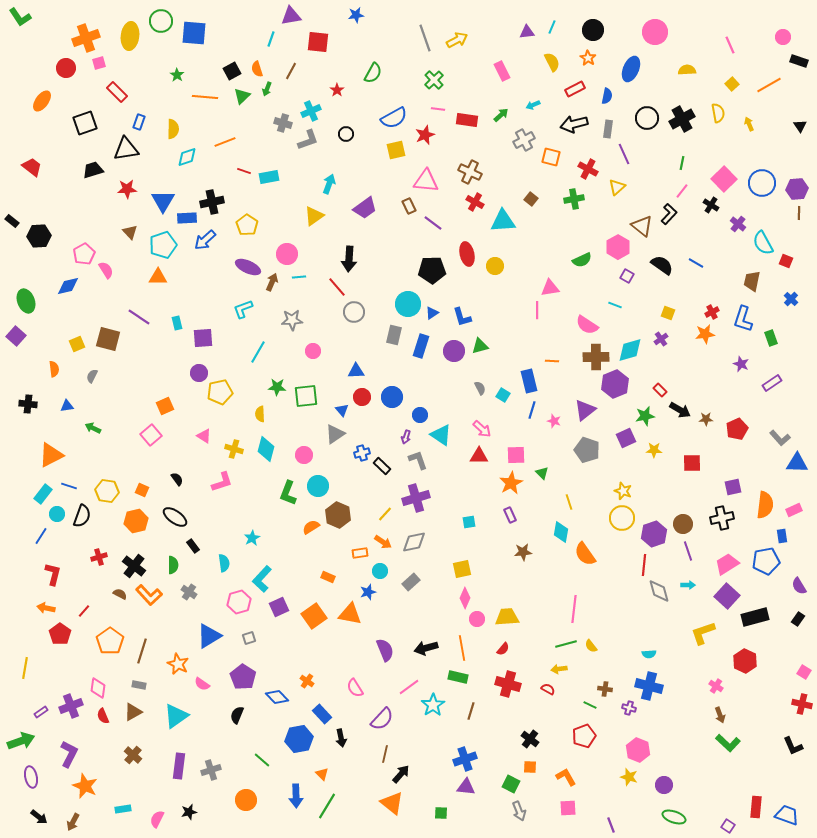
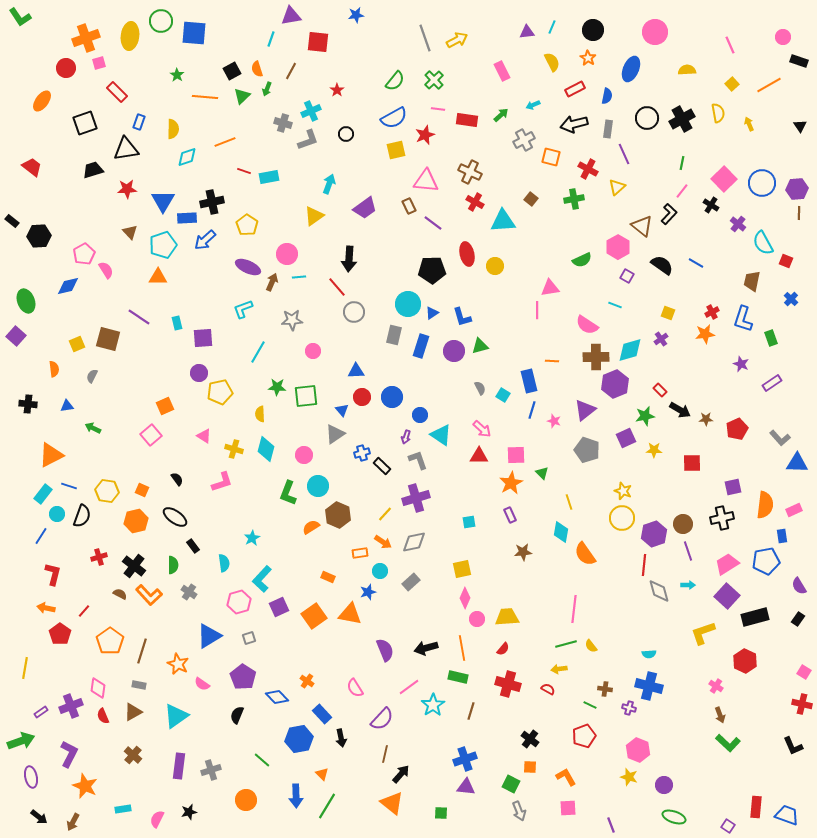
green semicircle at (373, 73): moved 22 px right, 8 px down; rotated 10 degrees clockwise
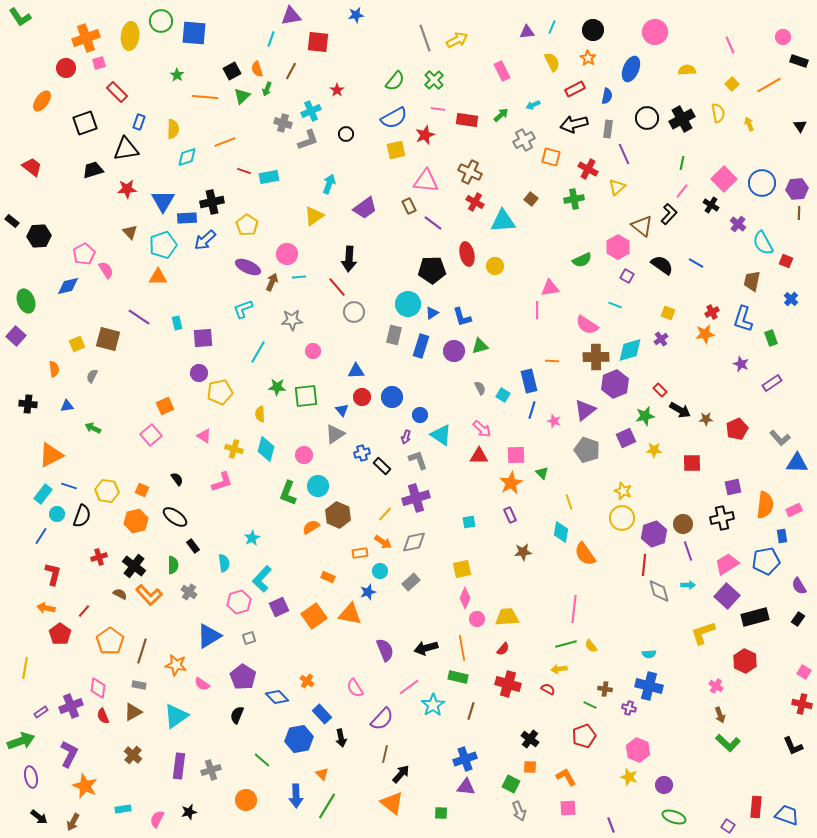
orange star at (178, 664): moved 2 px left, 1 px down; rotated 15 degrees counterclockwise
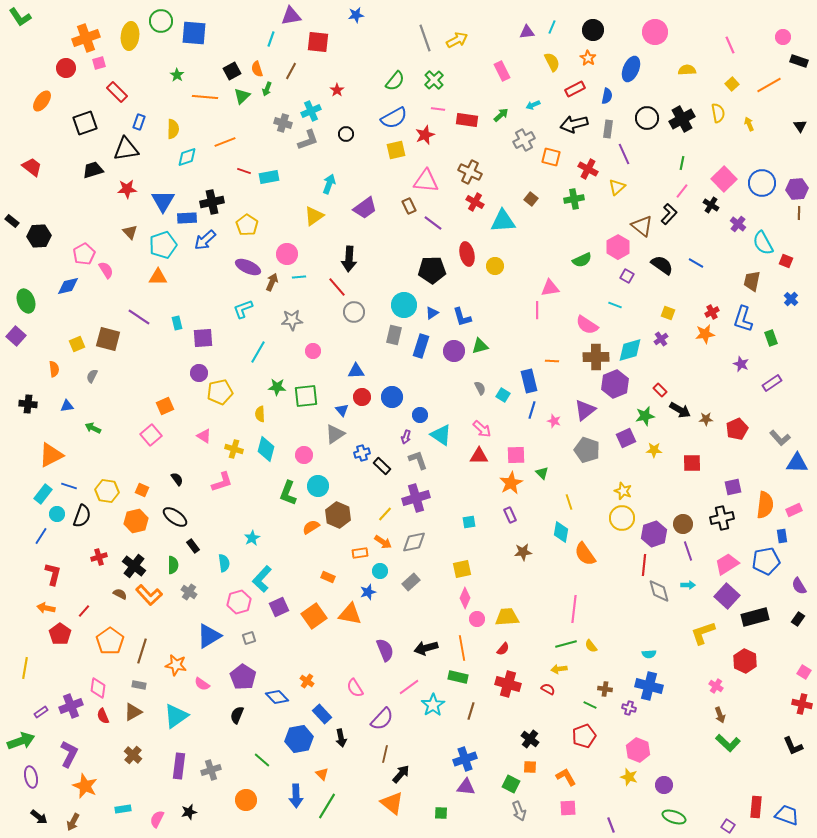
cyan circle at (408, 304): moved 4 px left, 1 px down
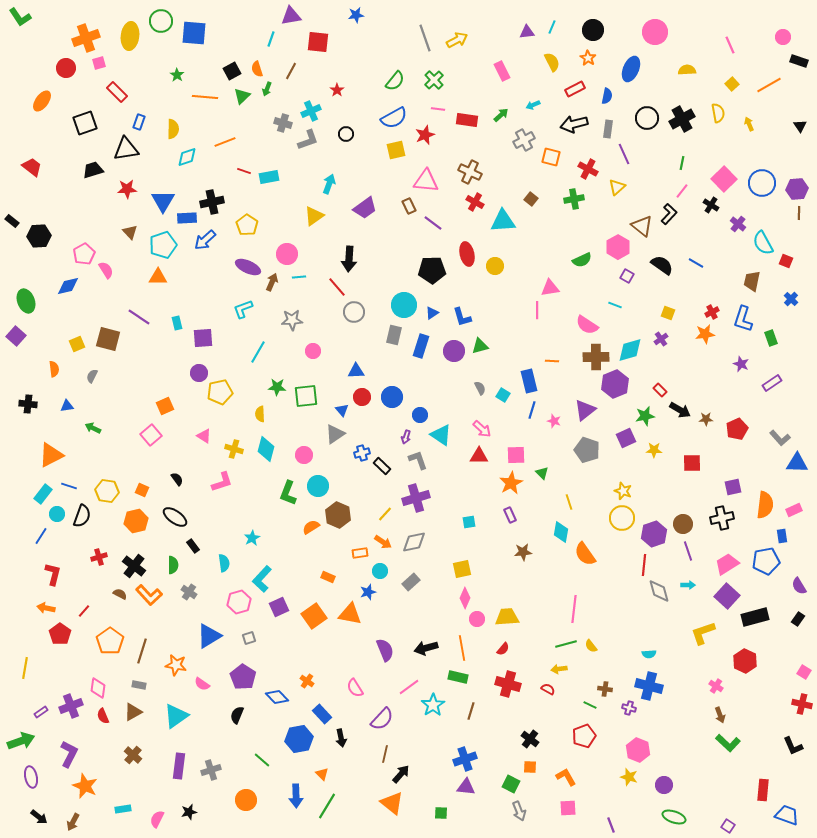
red rectangle at (756, 807): moved 7 px right, 17 px up
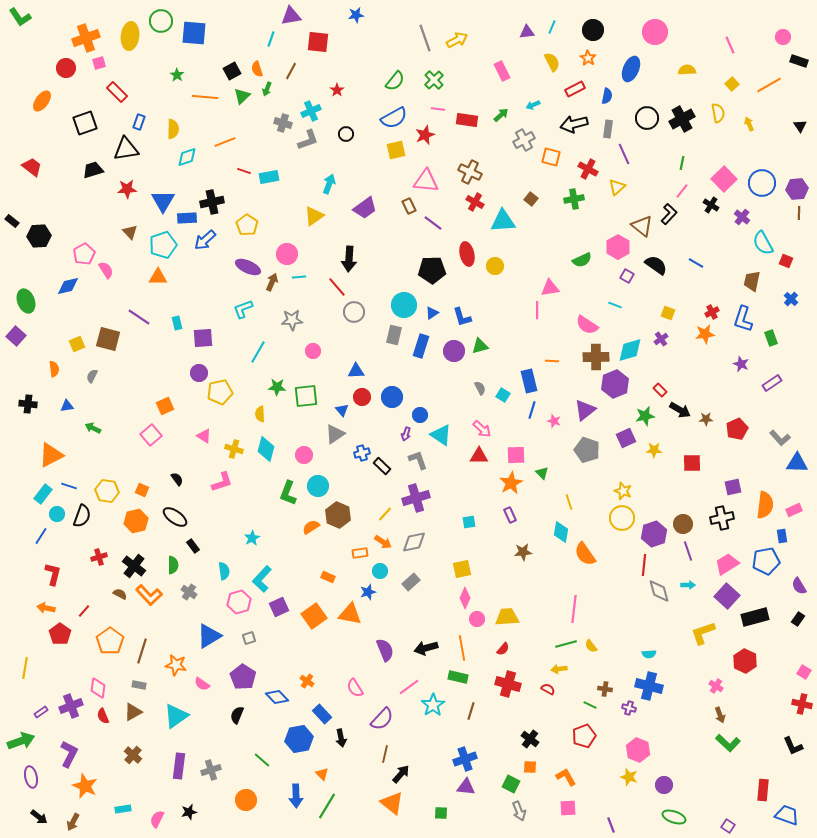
purple cross at (738, 224): moved 4 px right, 7 px up
black semicircle at (662, 265): moved 6 px left
purple arrow at (406, 437): moved 3 px up
cyan semicircle at (224, 563): moved 8 px down
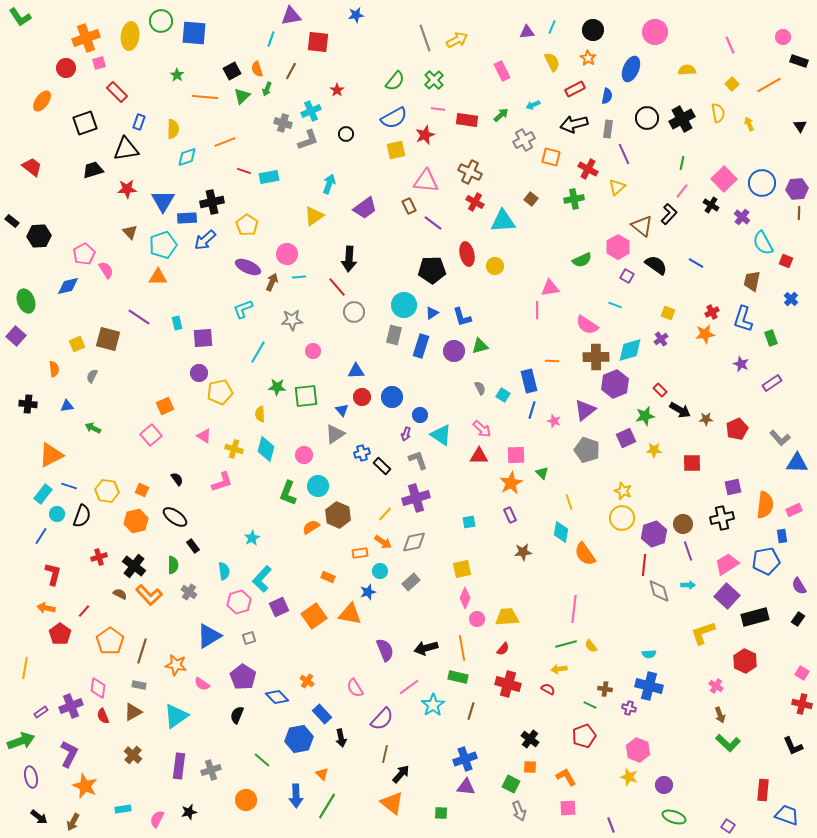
pink square at (804, 672): moved 2 px left, 1 px down
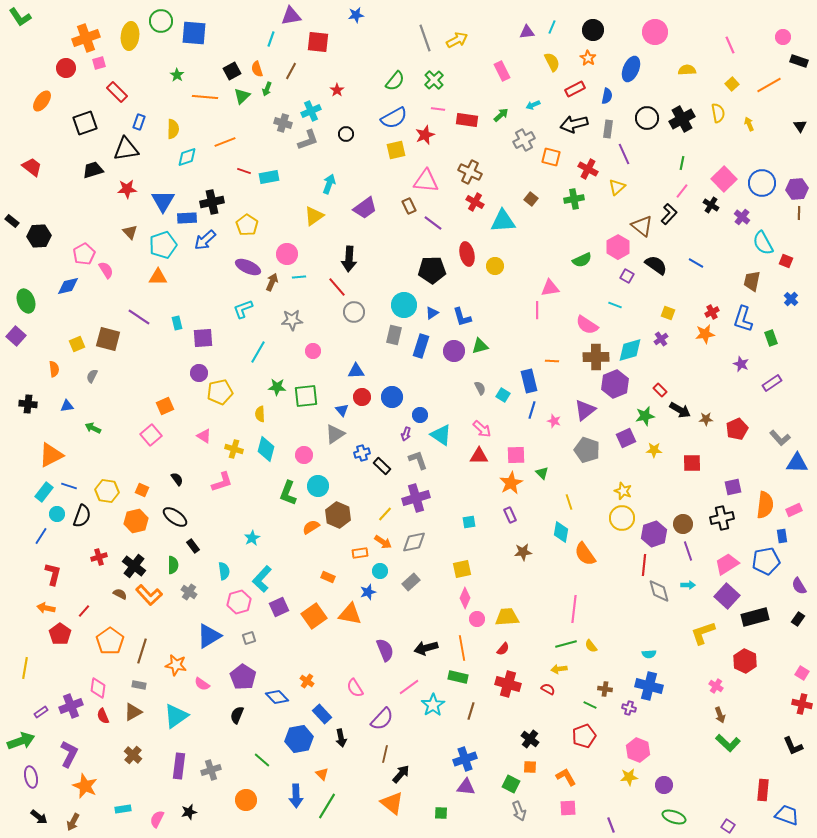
cyan rectangle at (43, 494): moved 1 px right, 2 px up
yellow star at (629, 777): rotated 24 degrees counterclockwise
